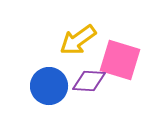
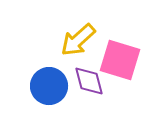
yellow arrow: rotated 6 degrees counterclockwise
purple diamond: rotated 72 degrees clockwise
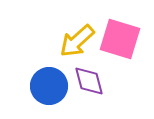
yellow arrow: moved 1 px left, 1 px down
pink square: moved 21 px up
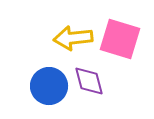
yellow arrow: moved 4 px left, 3 px up; rotated 36 degrees clockwise
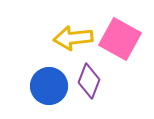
pink square: rotated 12 degrees clockwise
purple diamond: rotated 36 degrees clockwise
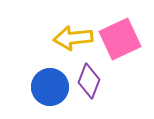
pink square: rotated 36 degrees clockwise
blue circle: moved 1 px right, 1 px down
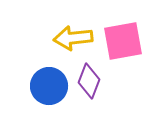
pink square: moved 3 px right, 2 px down; rotated 15 degrees clockwise
blue circle: moved 1 px left, 1 px up
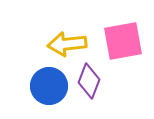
yellow arrow: moved 6 px left, 6 px down
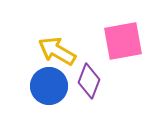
yellow arrow: moved 10 px left, 7 px down; rotated 36 degrees clockwise
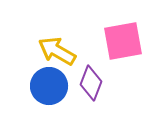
purple diamond: moved 2 px right, 2 px down
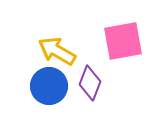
purple diamond: moved 1 px left
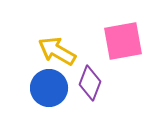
blue circle: moved 2 px down
